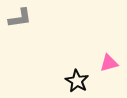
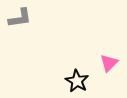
pink triangle: rotated 30 degrees counterclockwise
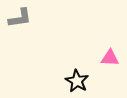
pink triangle: moved 1 px right, 5 px up; rotated 48 degrees clockwise
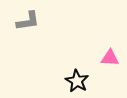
gray L-shape: moved 8 px right, 3 px down
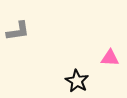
gray L-shape: moved 10 px left, 10 px down
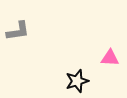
black star: rotated 25 degrees clockwise
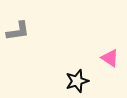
pink triangle: rotated 30 degrees clockwise
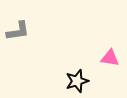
pink triangle: rotated 24 degrees counterclockwise
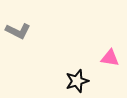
gray L-shape: rotated 35 degrees clockwise
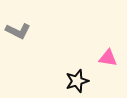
pink triangle: moved 2 px left
